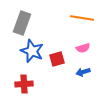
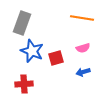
red square: moved 1 px left, 1 px up
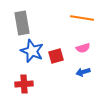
gray rectangle: rotated 30 degrees counterclockwise
red square: moved 2 px up
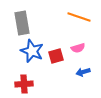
orange line: moved 3 px left, 1 px up; rotated 10 degrees clockwise
pink semicircle: moved 5 px left
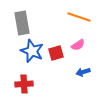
pink semicircle: moved 3 px up; rotated 16 degrees counterclockwise
red square: moved 3 px up
